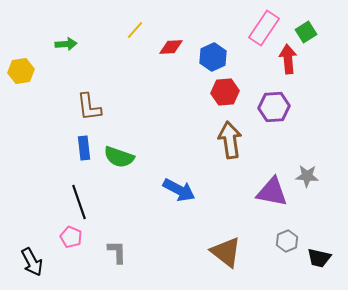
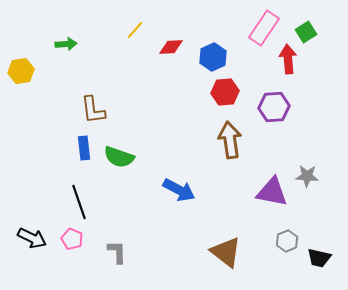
brown L-shape: moved 4 px right, 3 px down
pink pentagon: moved 1 px right, 2 px down
black arrow: moved 24 px up; rotated 36 degrees counterclockwise
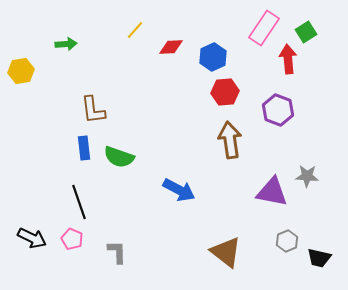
purple hexagon: moved 4 px right, 3 px down; rotated 24 degrees clockwise
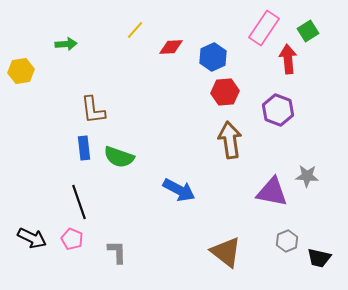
green square: moved 2 px right, 1 px up
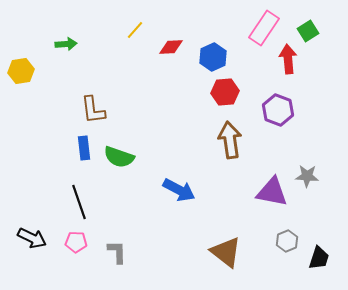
pink pentagon: moved 4 px right, 3 px down; rotated 20 degrees counterclockwise
black trapezoid: rotated 85 degrees counterclockwise
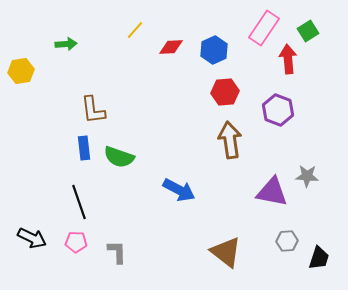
blue hexagon: moved 1 px right, 7 px up
gray hexagon: rotated 20 degrees clockwise
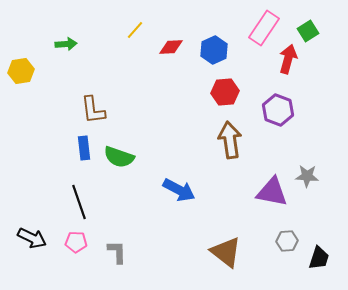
red arrow: rotated 20 degrees clockwise
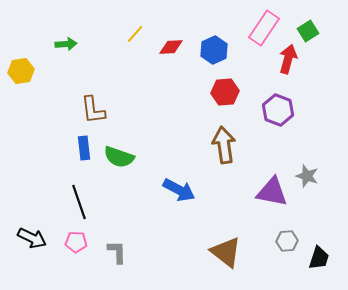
yellow line: moved 4 px down
brown arrow: moved 6 px left, 5 px down
gray star: rotated 15 degrees clockwise
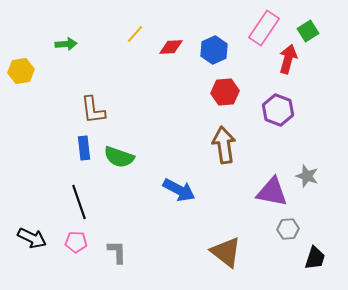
gray hexagon: moved 1 px right, 12 px up
black trapezoid: moved 4 px left
